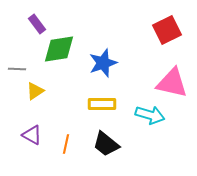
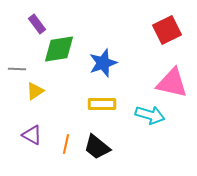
black trapezoid: moved 9 px left, 3 px down
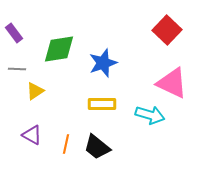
purple rectangle: moved 23 px left, 9 px down
red square: rotated 20 degrees counterclockwise
pink triangle: rotated 12 degrees clockwise
